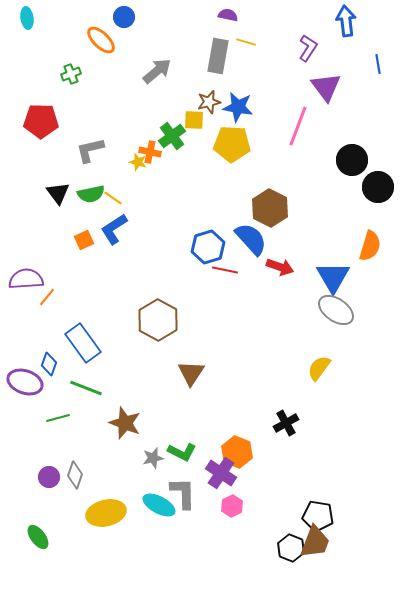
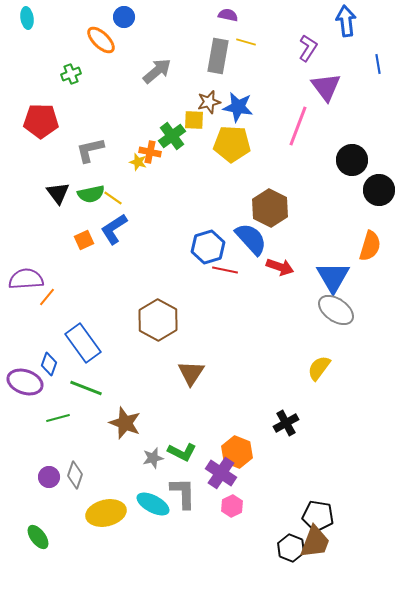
black circle at (378, 187): moved 1 px right, 3 px down
cyan ellipse at (159, 505): moved 6 px left, 1 px up
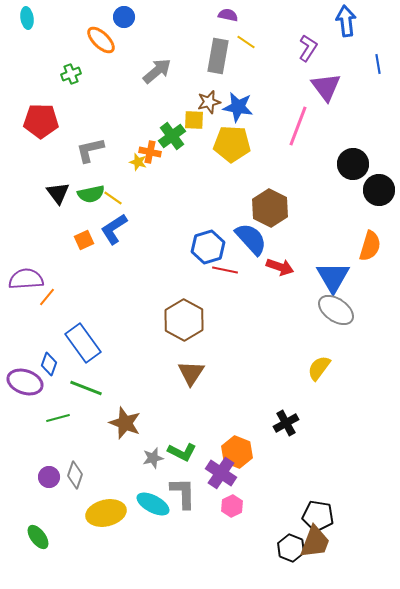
yellow line at (246, 42): rotated 18 degrees clockwise
black circle at (352, 160): moved 1 px right, 4 px down
brown hexagon at (158, 320): moved 26 px right
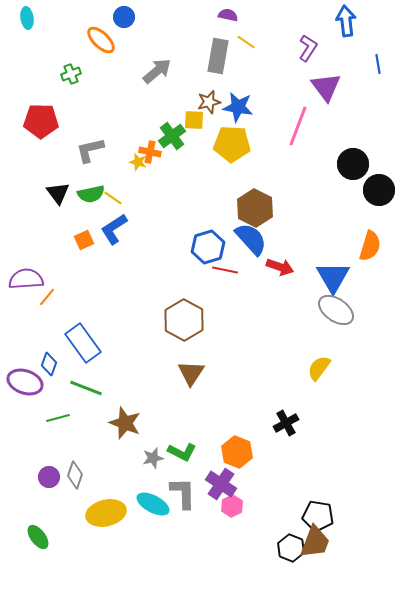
brown hexagon at (270, 208): moved 15 px left
purple cross at (221, 473): moved 11 px down
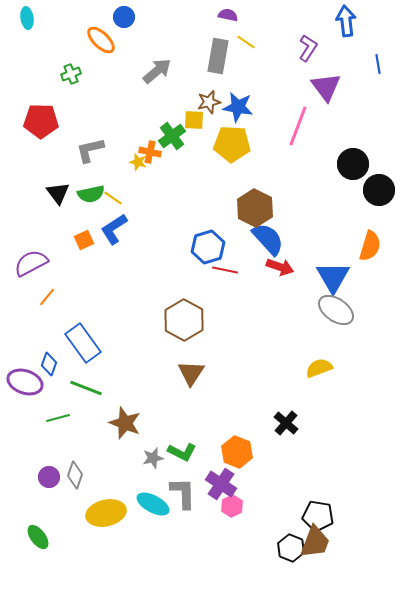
blue semicircle at (251, 239): moved 17 px right
purple semicircle at (26, 279): moved 5 px right, 16 px up; rotated 24 degrees counterclockwise
yellow semicircle at (319, 368): rotated 32 degrees clockwise
black cross at (286, 423): rotated 20 degrees counterclockwise
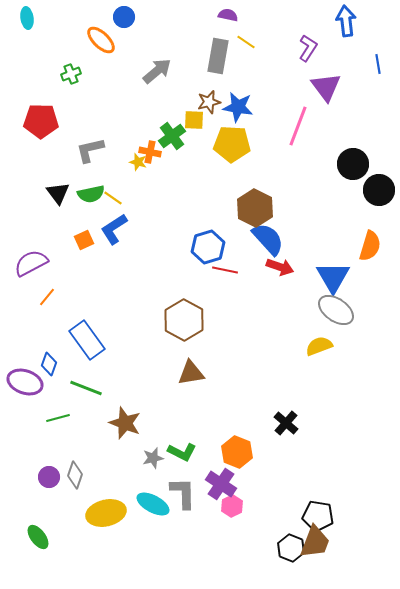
blue rectangle at (83, 343): moved 4 px right, 3 px up
yellow semicircle at (319, 368): moved 22 px up
brown triangle at (191, 373): rotated 48 degrees clockwise
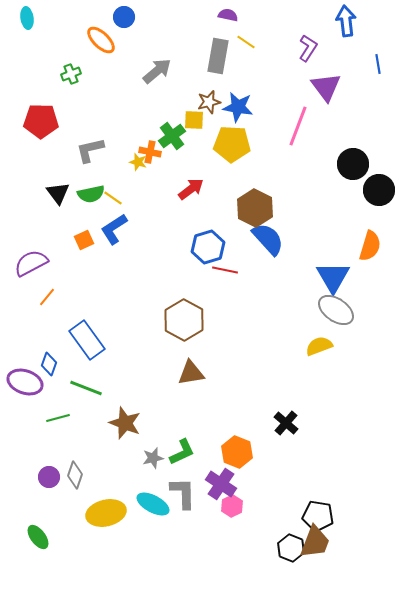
red arrow at (280, 267): moved 89 px left, 78 px up; rotated 56 degrees counterclockwise
green L-shape at (182, 452): rotated 52 degrees counterclockwise
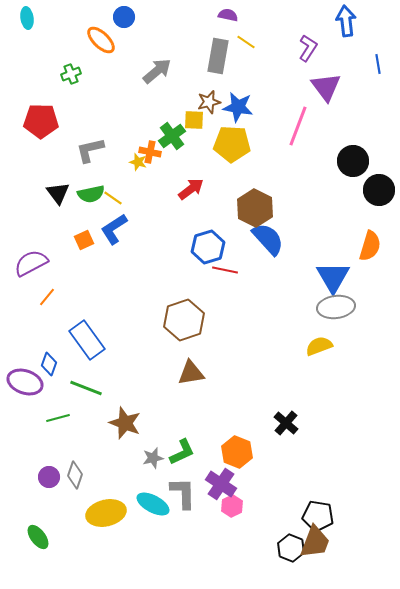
black circle at (353, 164): moved 3 px up
gray ellipse at (336, 310): moved 3 px up; rotated 42 degrees counterclockwise
brown hexagon at (184, 320): rotated 12 degrees clockwise
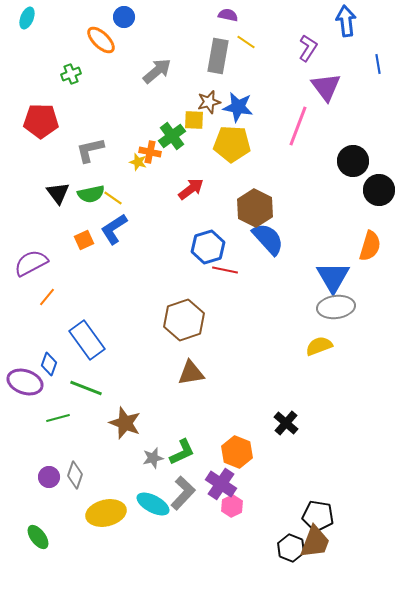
cyan ellipse at (27, 18): rotated 30 degrees clockwise
gray L-shape at (183, 493): rotated 44 degrees clockwise
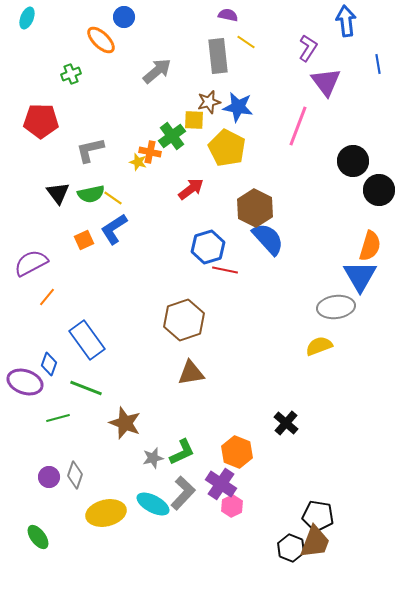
gray rectangle at (218, 56): rotated 16 degrees counterclockwise
purple triangle at (326, 87): moved 5 px up
yellow pentagon at (232, 144): moved 5 px left, 4 px down; rotated 24 degrees clockwise
blue triangle at (333, 277): moved 27 px right, 1 px up
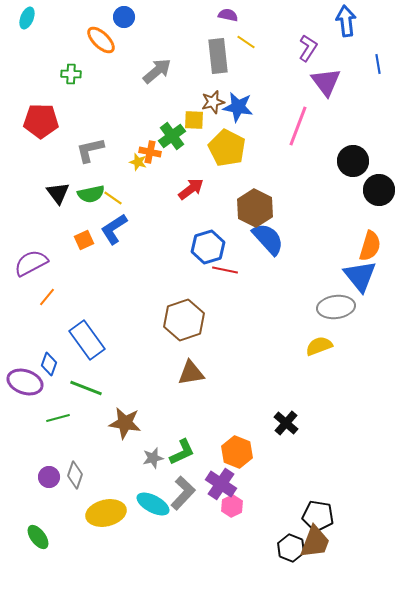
green cross at (71, 74): rotated 24 degrees clockwise
brown star at (209, 102): moved 4 px right
blue triangle at (360, 276): rotated 9 degrees counterclockwise
brown star at (125, 423): rotated 12 degrees counterclockwise
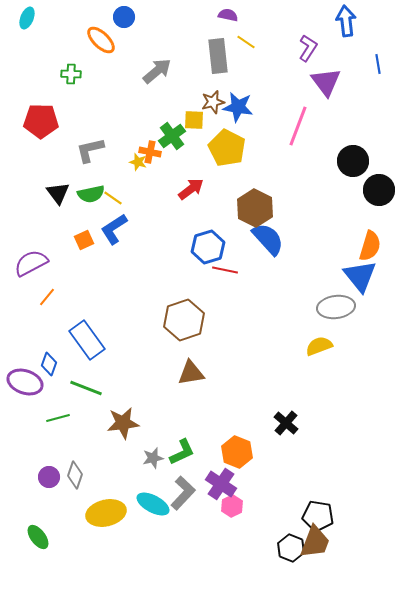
brown star at (125, 423): moved 2 px left; rotated 16 degrees counterclockwise
